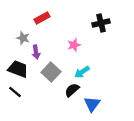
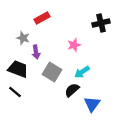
gray square: moved 1 px right; rotated 12 degrees counterclockwise
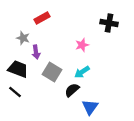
black cross: moved 8 px right; rotated 24 degrees clockwise
pink star: moved 8 px right
blue triangle: moved 2 px left, 3 px down
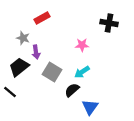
pink star: rotated 16 degrees clockwise
black trapezoid: moved 1 px right, 2 px up; rotated 60 degrees counterclockwise
black line: moved 5 px left
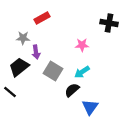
gray star: rotated 16 degrees counterclockwise
gray square: moved 1 px right, 1 px up
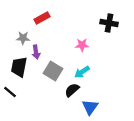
black trapezoid: rotated 40 degrees counterclockwise
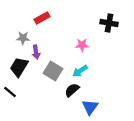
black trapezoid: rotated 20 degrees clockwise
cyan arrow: moved 2 px left, 1 px up
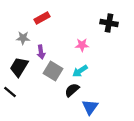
purple arrow: moved 5 px right
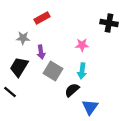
cyan arrow: moved 2 px right; rotated 49 degrees counterclockwise
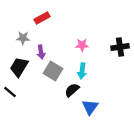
black cross: moved 11 px right, 24 px down; rotated 18 degrees counterclockwise
